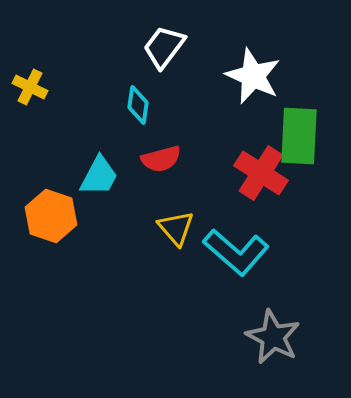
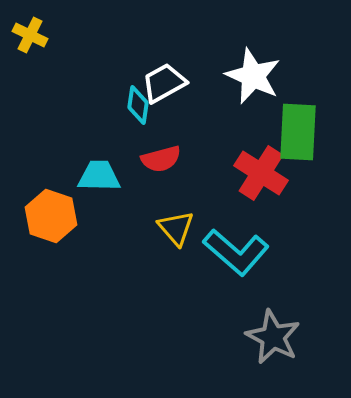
white trapezoid: moved 36 px down; rotated 24 degrees clockwise
yellow cross: moved 52 px up
green rectangle: moved 1 px left, 4 px up
cyan trapezoid: rotated 117 degrees counterclockwise
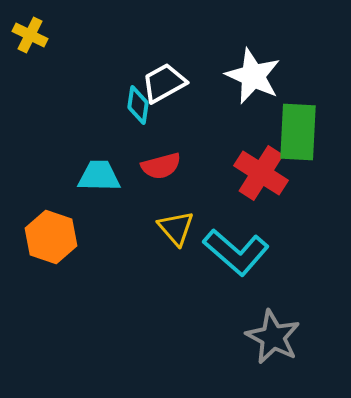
red semicircle: moved 7 px down
orange hexagon: moved 21 px down
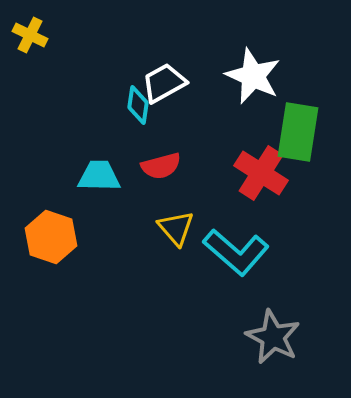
green rectangle: rotated 6 degrees clockwise
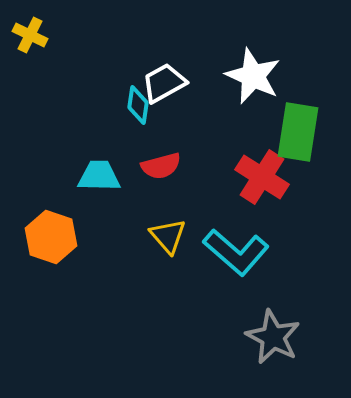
red cross: moved 1 px right, 4 px down
yellow triangle: moved 8 px left, 8 px down
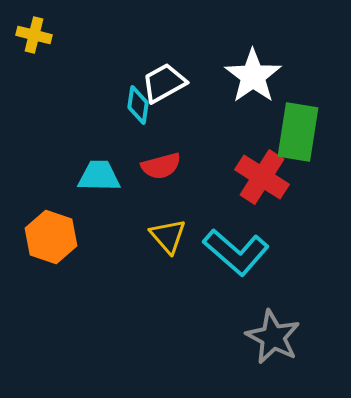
yellow cross: moved 4 px right; rotated 12 degrees counterclockwise
white star: rotated 12 degrees clockwise
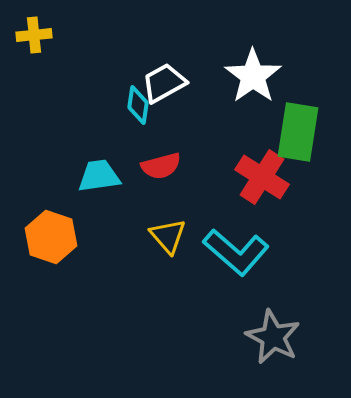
yellow cross: rotated 20 degrees counterclockwise
cyan trapezoid: rotated 9 degrees counterclockwise
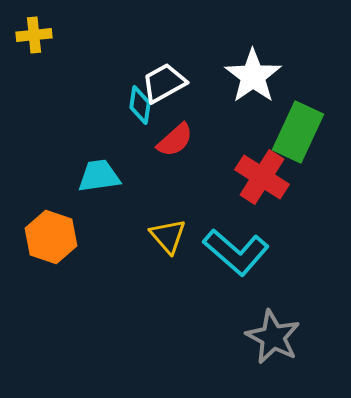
cyan diamond: moved 2 px right
green rectangle: rotated 16 degrees clockwise
red semicircle: moved 14 px right, 26 px up; rotated 27 degrees counterclockwise
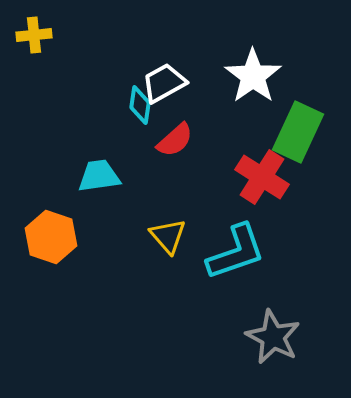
cyan L-shape: rotated 60 degrees counterclockwise
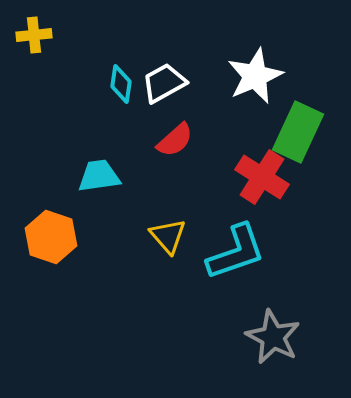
white star: moved 2 px right; rotated 12 degrees clockwise
cyan diamond: moved 19 px left, 21 px up
